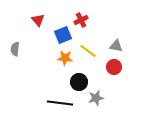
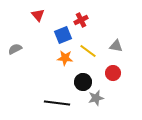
red triangle: moved 5 px up
gray semicircle: rotated 56 degrees clockwise
red circle: moved 1 px left, 6 px down
black circle: moved 4 px right
black line: moved 3 px left
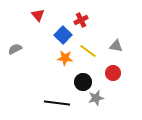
blue square: rotated 24 degrees counterclockwise
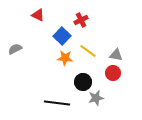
red triangle: rotated 24 degrees counterclockwise
blue square: moved 1 px left, 1 px down
gray triangle: moved 9 px down
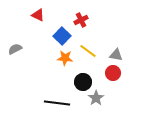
gray star: rotated 21 degrees counterclockwise
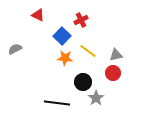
gray triangle: rotated 24 degrees counterclockwise
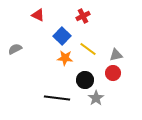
red cross: moved 2 px right, 4 px up
yellow line: moved 2 px up
black circle: moved 2 px right, 2 px up
black line: moved 5 px up
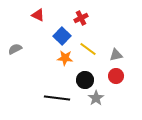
red cross: moved 2 px left, 2 px down
red circle: moved 3 px right, 3 px down
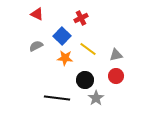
red triangle: moved 1 px left, 1 px up
gray semicircle: moved 21 px right, 3 px up
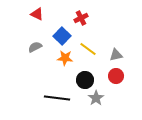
gray semicircle: moved 1 px left, 1 px down
